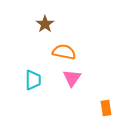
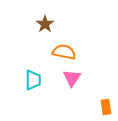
orange rectangle: moved 1 px up
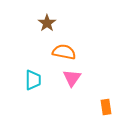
brown star: moved 2 px right, 1 px up
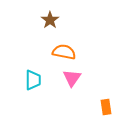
brown star: moved 3 px right, 3 px up
